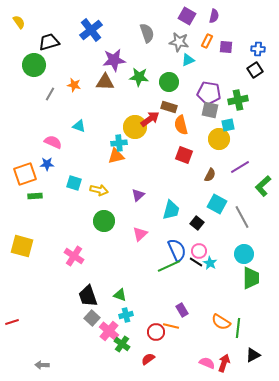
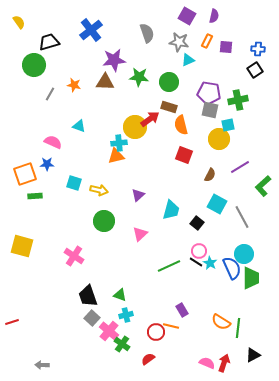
blue semicircle at (177, 250): moved 55 px right, 18 px down
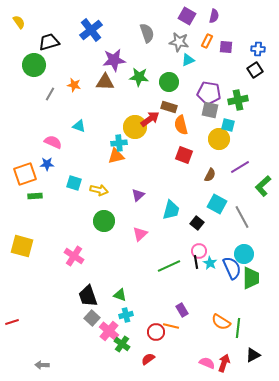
cyan square at (228, 125): rotated 24 degrees clockwise
black line at (196, 262): rotated 48 degrees clockwise
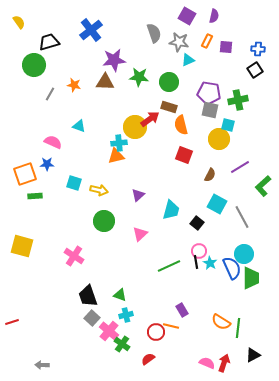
gray semicircle at (147, 33): moved 7 px right
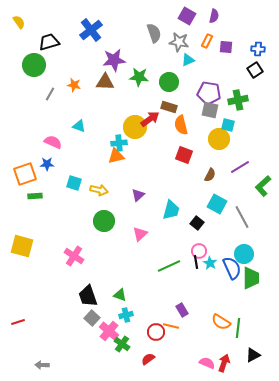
red line at (12, 322): moved 6 px right
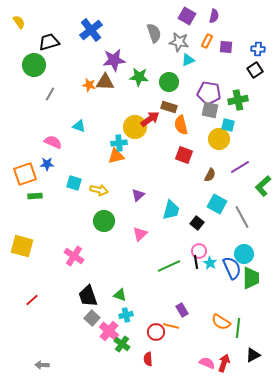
orange star at (74, 85): moved 15 px right
red line at (18, 322): moved 14 px right, 22 px up; rotated 24 degrees counterclockwise
red semicircle at (148, 359): rotated 56 degrees counterclockwise
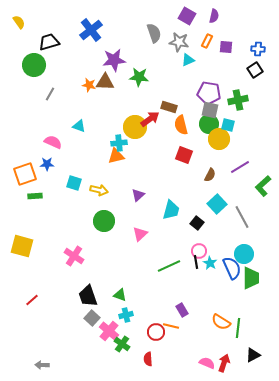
green circle at (169, 82): moved 40 px right, 42 px down
cyan square at (217, 204): rotated 18 degrees clockwise
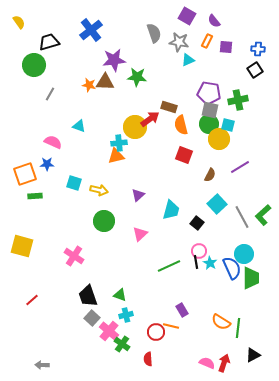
purple semicircle at (214, 16): moved 5 px down; rotated 128 degrees clockwise
green star at (139, 77): moved 2 px left
green L-shape at (263, 186): moved 29 px down
